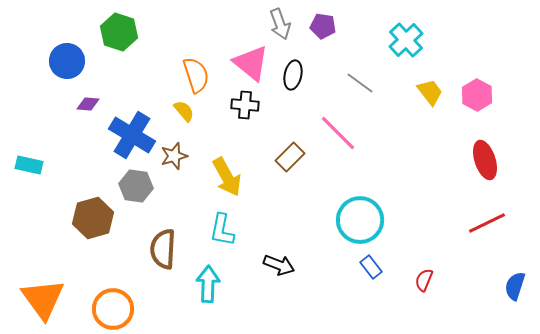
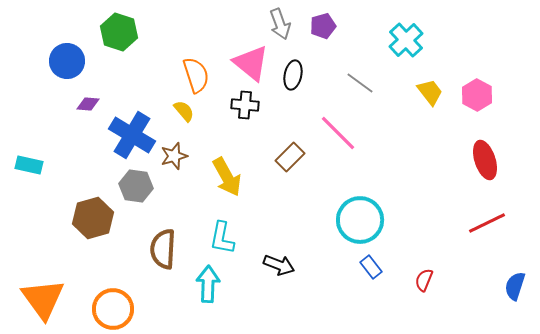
purple pentagon: rotated 25 degrees counterclockwise
cyan L-shape: moved 8 px down
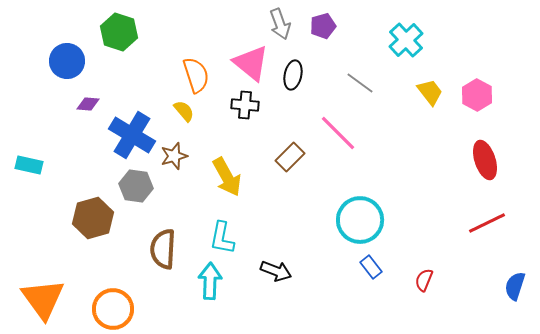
black arrow: moved 3 px left, 6 px down
cyan arrow: moved 2 px right, 3 px up
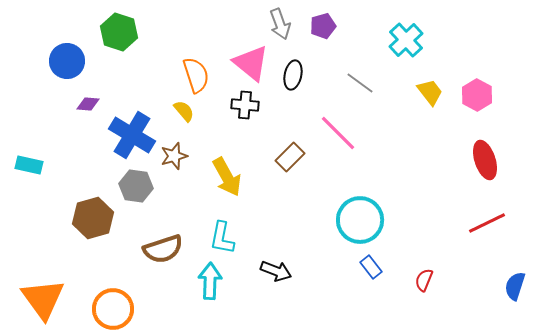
brown semicircle: rotated 111 degrees counterclockwise
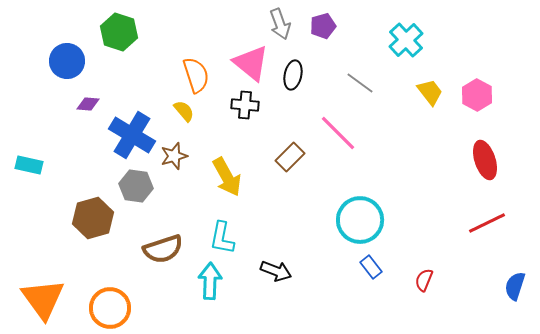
orange circle: moved 3 px left, 1 px up
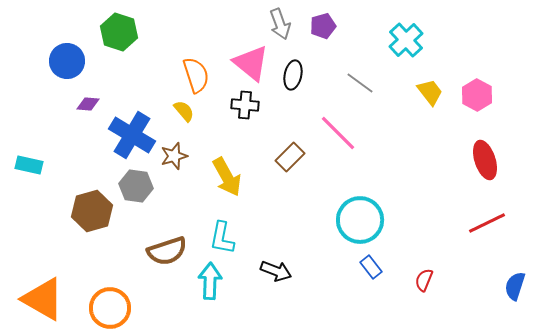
brown hexagon: moved 1 px left, 7 px up
brown semicircle: moved 4 px right, 2 px down
orange triangle: rotated 24 degrees counterclockwise
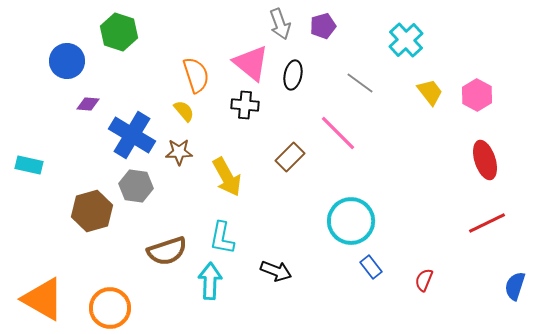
brown star: moved 5 px right, 4 px up; rotated 16 degrees clockwise
cyan circle: moved 9 px left, 1 px down
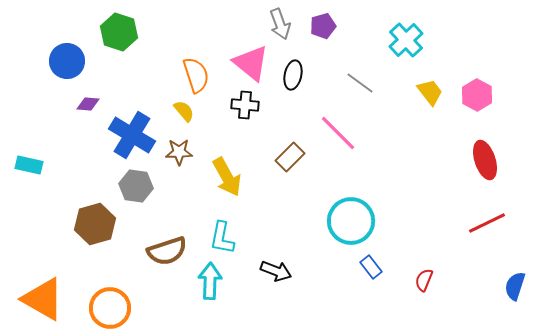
brown hexagon: moved 3 px right, 13 px down
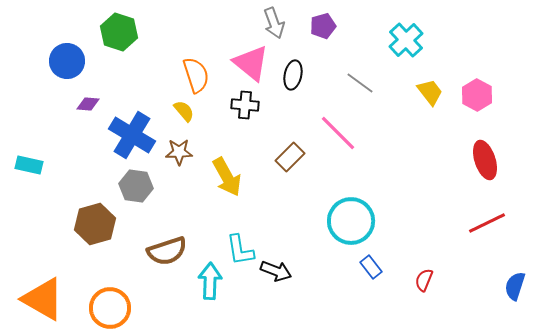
gray arrow: moved 6 px left, 1 px up
cyan L-shape: moved 18 px right, 12 px down; rotated 20 degrees counterclockwise
